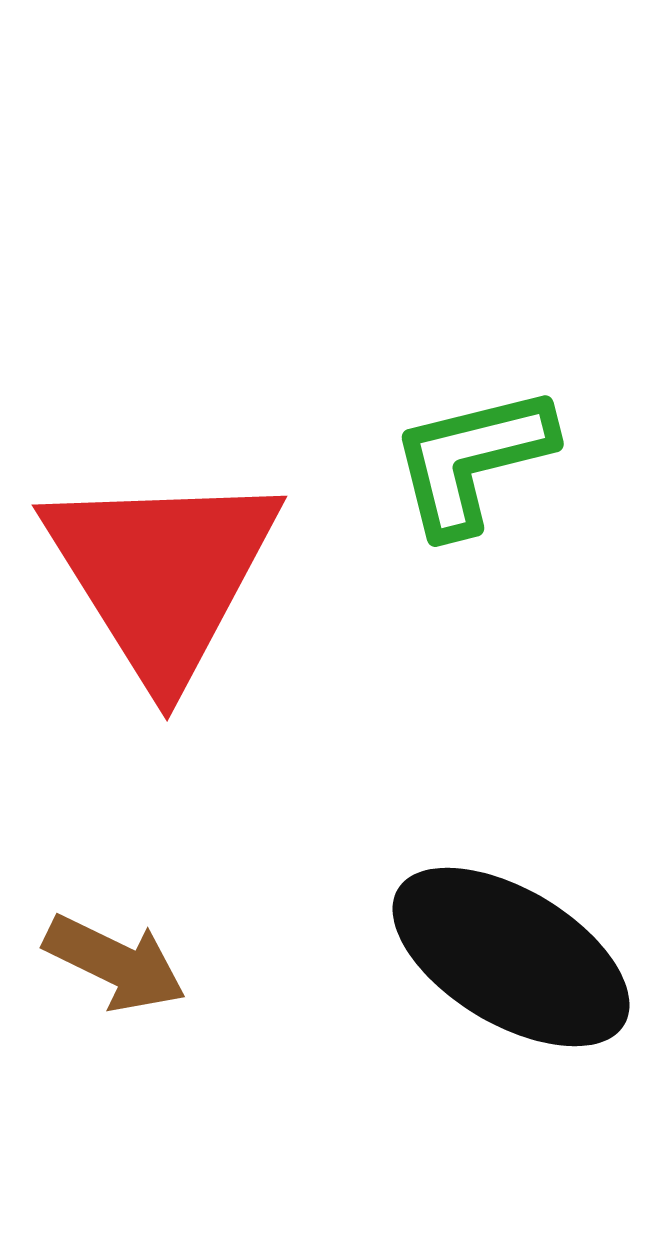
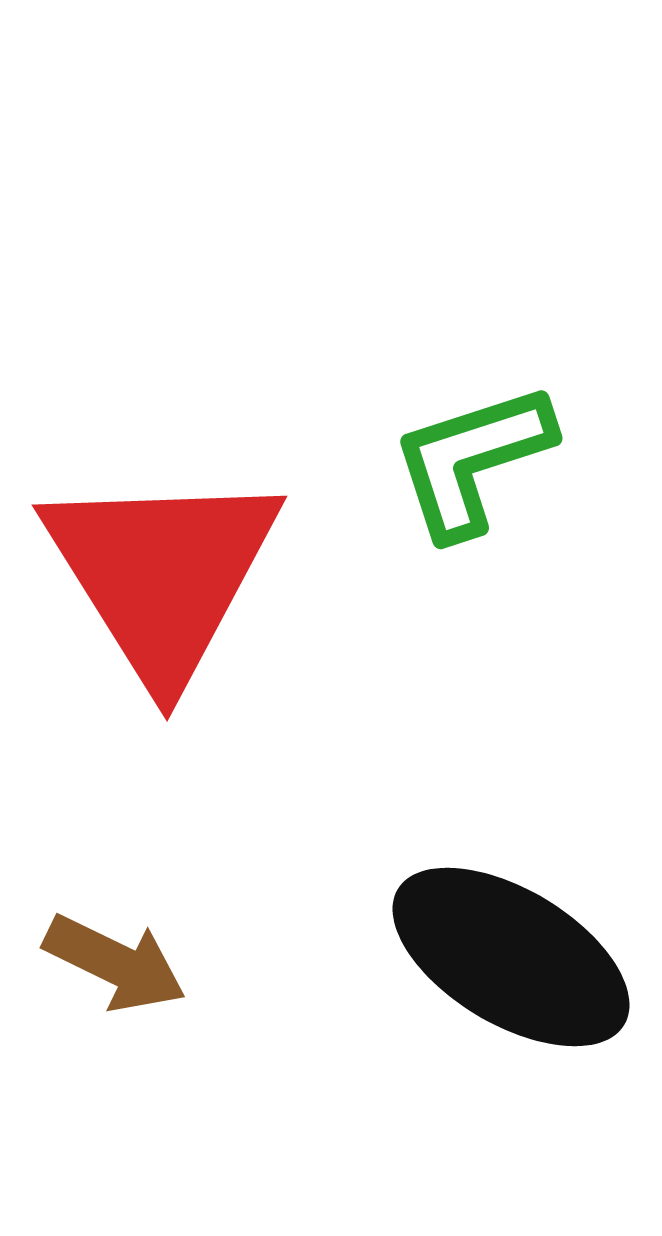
green L-shape: rotated 4 degrees counterclockwise
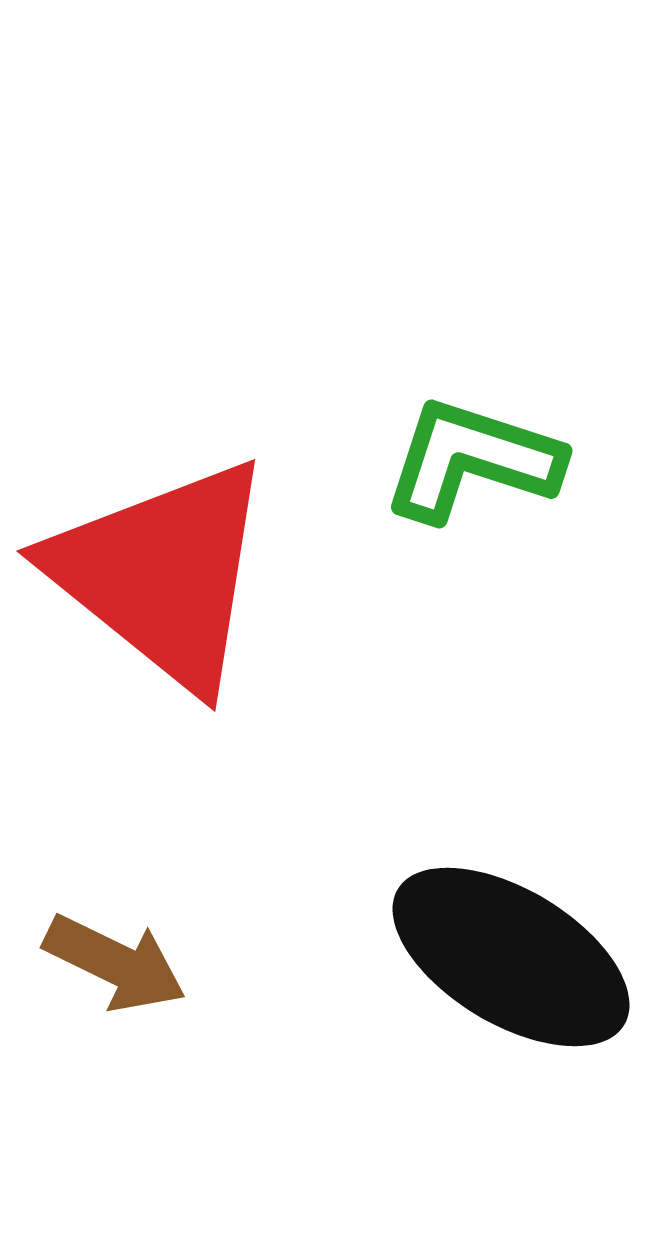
green L-shape: rotated 36 degrees clockwise
red triangle: rotated 19 degrees counterclockwise
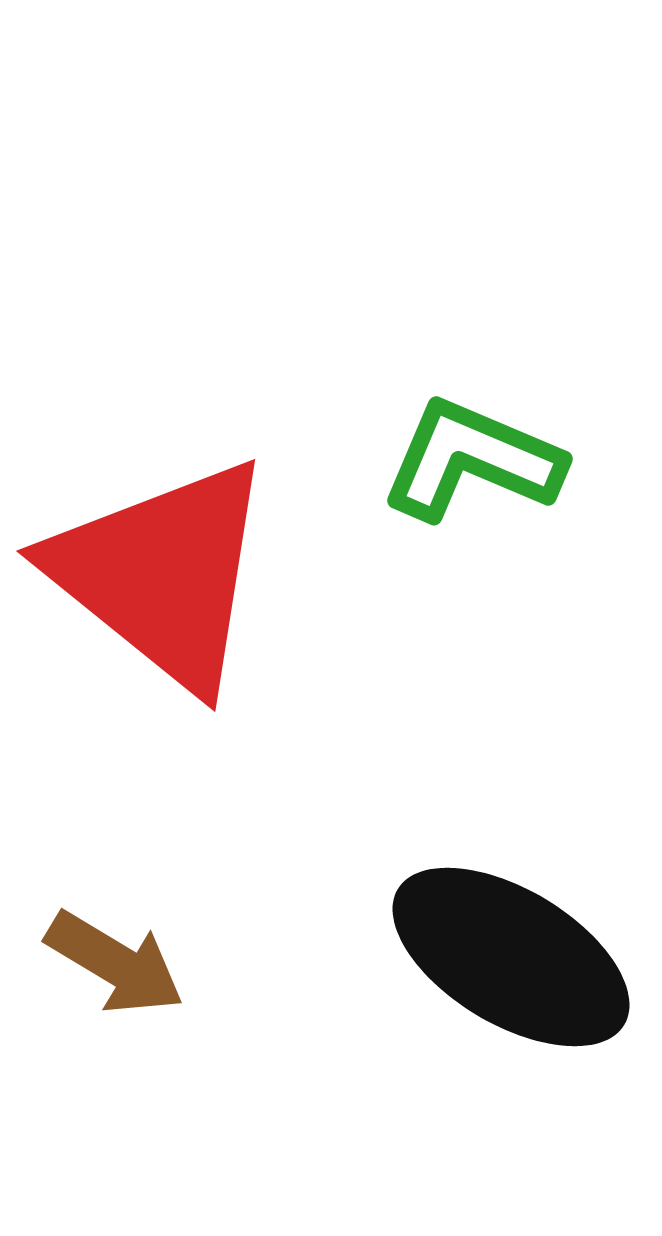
green L-shape: rotated 5 degrees clockwise
brown arrow: rotated 5 degrees clockwise
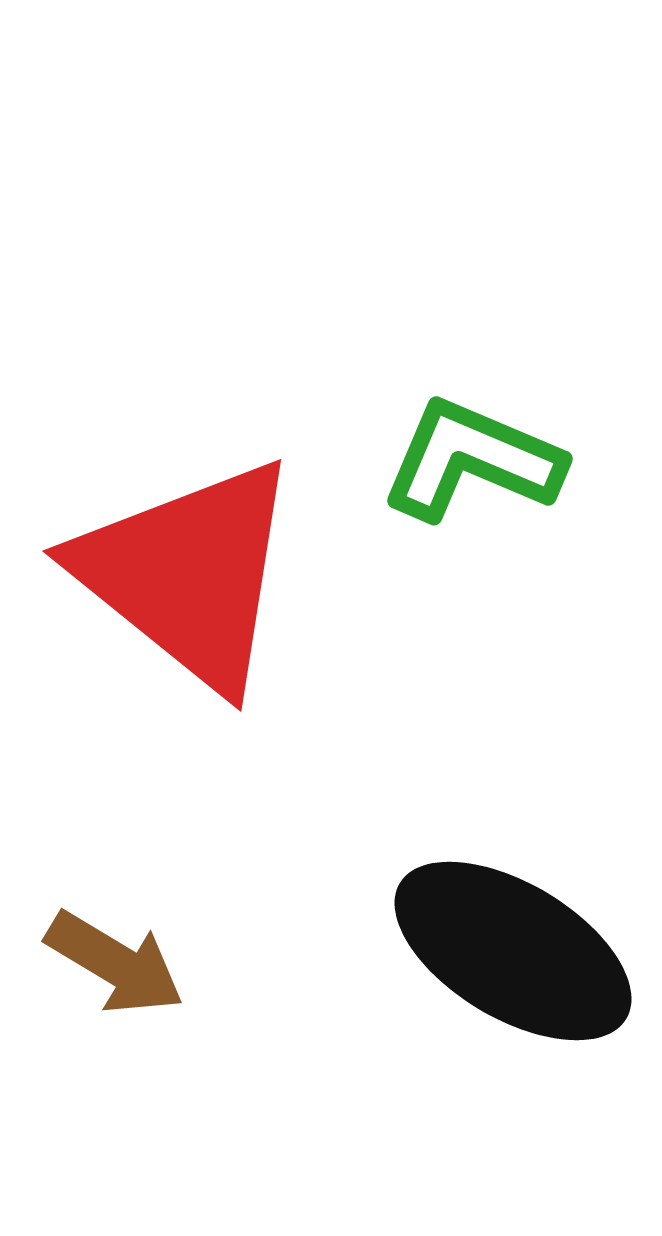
red triangle: moved 26 px right
black ellipse: moved 2 px right, 6 px up
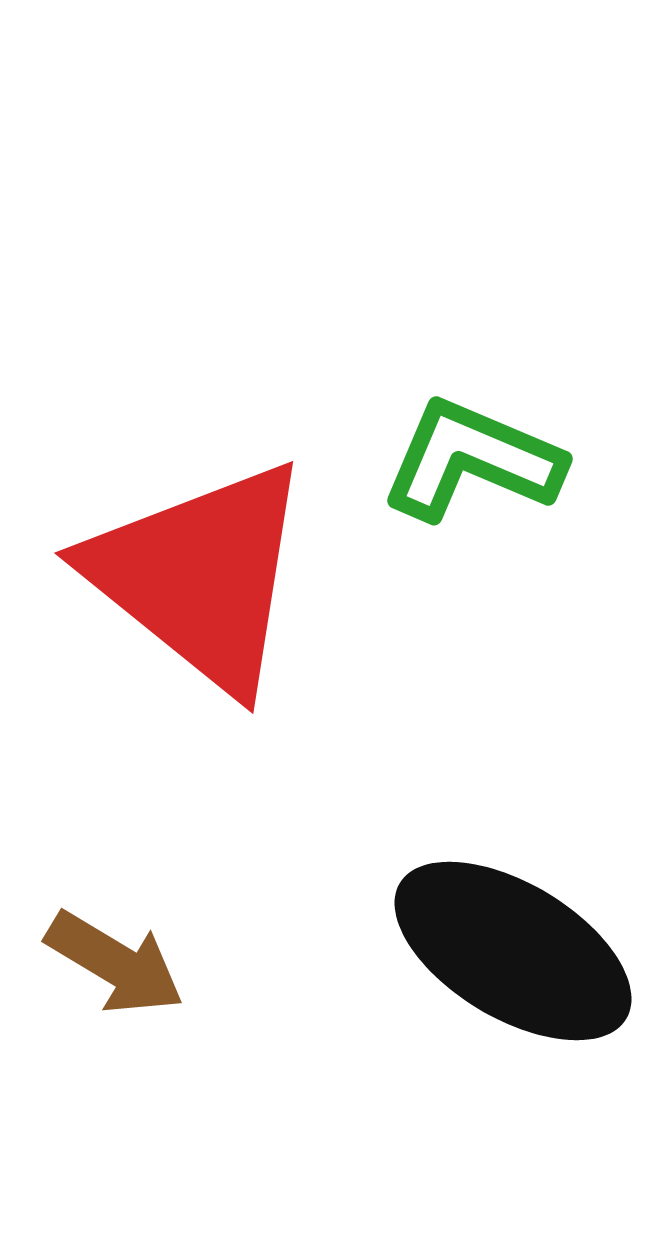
red triangle: moved 12 px right, 2 px down
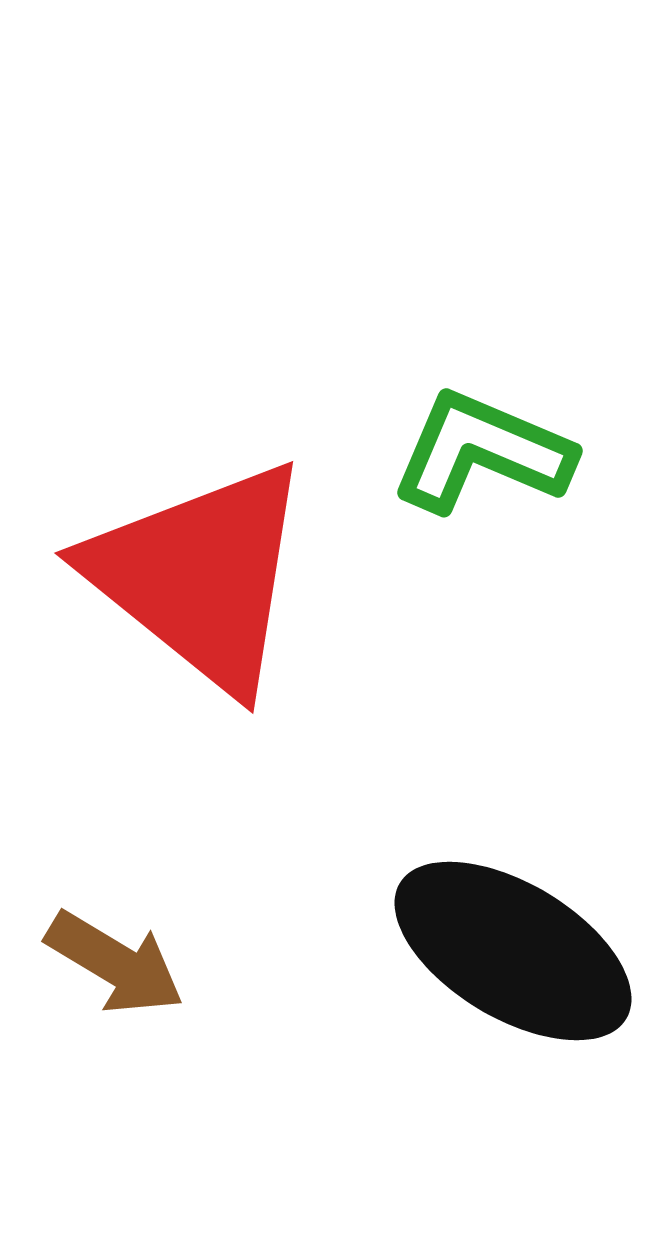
green L-shape: moved 10 px right, 8 px up
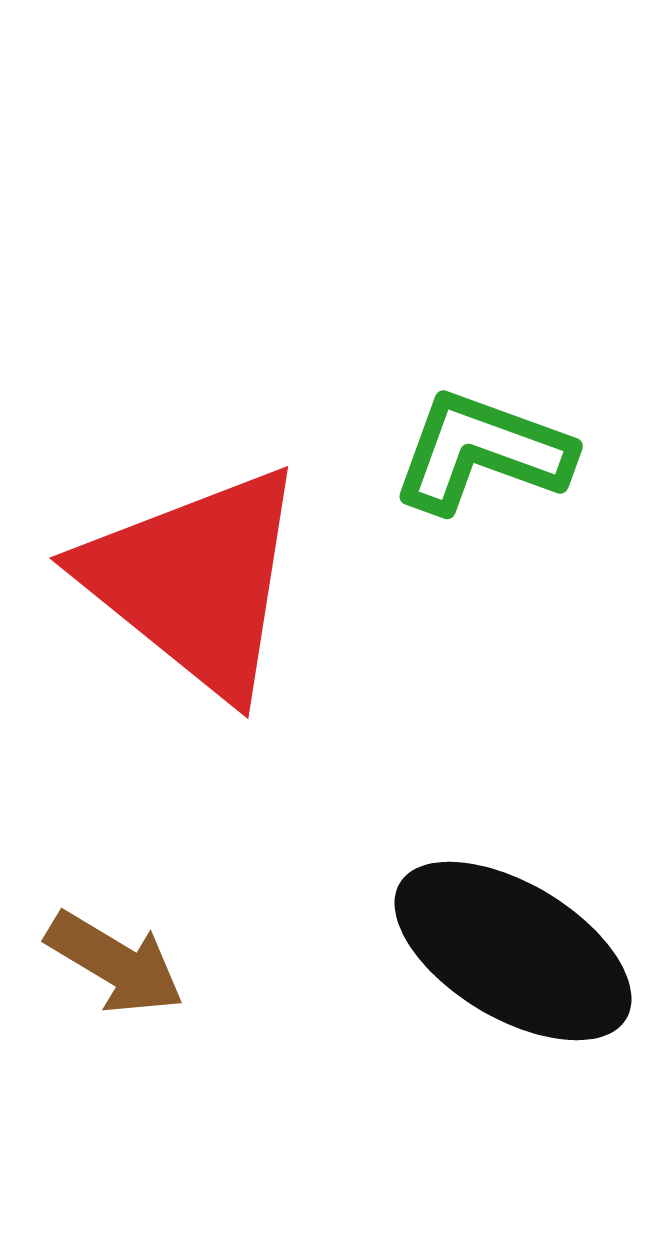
green L-shape: rotated 3 degrees counterclockwise
red triangle: moved 5 px left, 5 px down
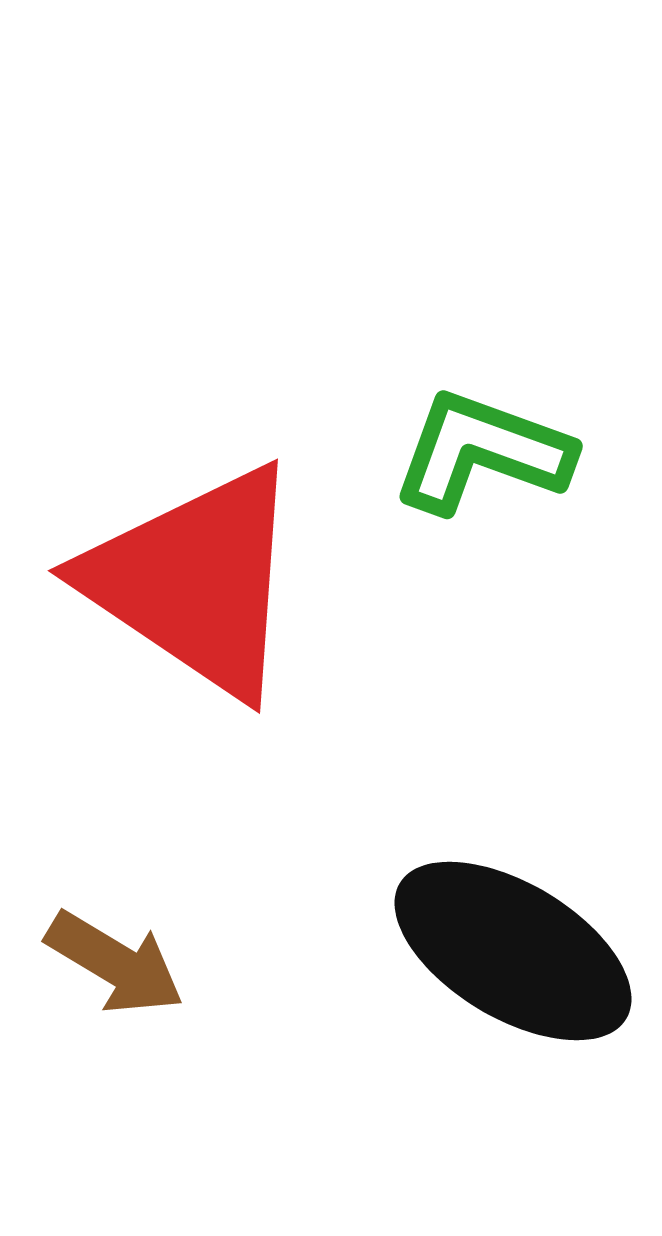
red triangle: rotated 5 degrees counterclockwise
